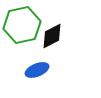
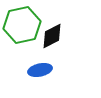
blue ellipse: moved 3 px right; rotated 10 degrees clockwise
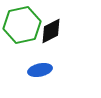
black diamond: moved 1 px left, 5 px up
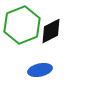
green hexagon: rotated 9 degrees counterclockwise
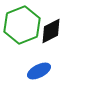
blue ellipse: moved 1 px left, 1 px down; rotated 15 degrees counterclockwise
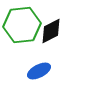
green hexagon: rotated 15 degrees clockwise
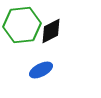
blue ellipse: moved 2 px right, 1 px up
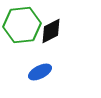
blue ellipse: moved 1 px left, 2 px down
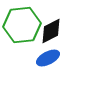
blue ellipse: moved 8 px right, 14 px up
